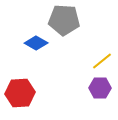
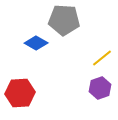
yellow line: moved 3 px up
purple hexagon: rotated 20 degrees counterclockwise
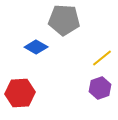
blue diamond: moved 4 px down
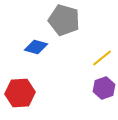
gray pentagon: rotated 12 degrees clockwise
blue diamond: rotated 15 degrees counterclockwise
purple hexagon: moved 4 px right
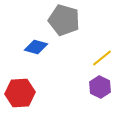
purple hexagon: moved 4 px left, 1 px up; rotated 15 degrees counterclockwise
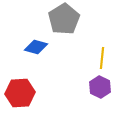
gray pentagon: moved 1 px up; rotated 24 degrees clockwise
yellow line: rotated 45 degrees counterclockwise
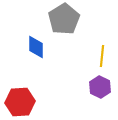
blue diamond: rotated 75 degrees clockwise
yellow line: moved 2 px up
red hexagon: moved 9 px down
